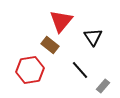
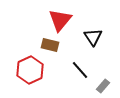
red triangle: moved 1 px left, 1 px up
brown rectangle: rotated 24 degrees counterclockwise
red hexagon: rotated 16 degrees counterclockwise
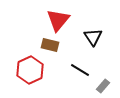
red triangle: moved 2 px left
black line: rotated 18 degrees counterclockwise
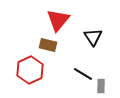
brown rectangle: moved 2 px left
black line: moved 3 px right, 4 px down
gray rectangle: moved 2 px left; rotated 40 degrees counterclockwise
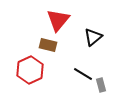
black triangle: rotated 24 degrees clockwise
gray rectangle: moved 1 px up; rotated 16 degrees counterclockwise
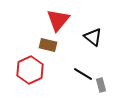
black triangle: rotated 42 degrees counterclockwise
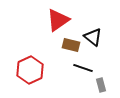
red triangle: rotated 15 degrees clockwise
brown rectangle: moved 23 px right
black line: moved 6 px up; rotated 12 degrees counterclockwise
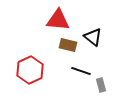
red triangle: rotated 40 degrees clockwise
brown rectangle: moved 3 px left
black line: moved 2 px left, 3 px down
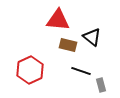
black triangle: moved 1 px left
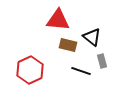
gray rectangle: moved 1 px right, 24 px up
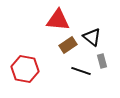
brown rectangle: rotated 48 degrees counterclockwise
red hexagon: moved 5 px left, 1 px up; rotated 24 degrees counterclockwise
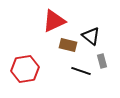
red triangle: moved 4 px left, 1 px down; rotated 30 degrees counterclockwise
black triangle: moved 1 px left, 1 px up
brown rectangle: rotated 48 degrees clockwise
red hexagon: rotated 20 degrees counterclockwise
